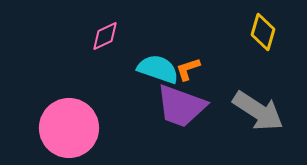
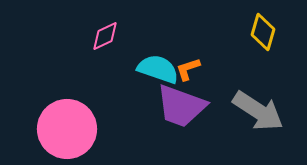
pink circle: moved 2 px left, 1 px down
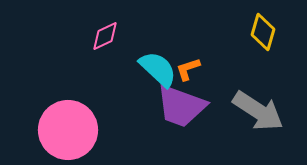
cyan semicircle: rotated 24 degrees clockwise
pink circle: moved 1 px right, 1 px down
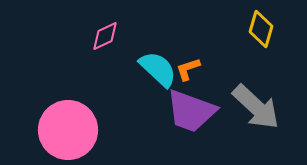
yellow diamond: moved 2 px left, 3 px up
purple trapezoid: moved 10 px right, 5 px down
gray arrow: moved 2 px left, 4 px up; rotated 10 degrees clockwise
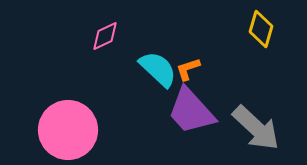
gray arrow: moved 21 px down
purple trapezoid: rotated 28 degrees clockwise
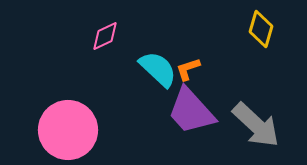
gray arrow: moved 3 px up
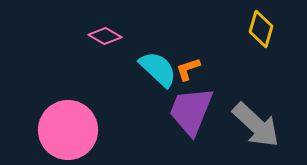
pink diamond: rotated 56 degrees clockwise
purple trapezoid: rotated 64 degrees clockwise
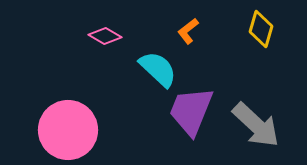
orange L-shape: moved 38 px up; rotated 20 degrees counterclockwise
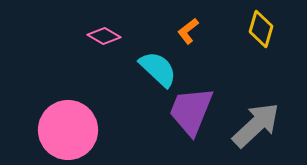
pink diamond: moved 1 px left
gray arrow: rotated 86 degrees counterclockwise
